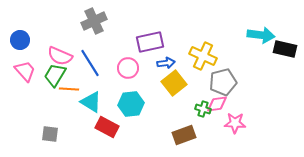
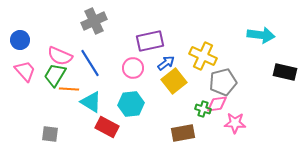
purple rectangle: moved 1 px up
black rectangle: moved 23 px down
blue arrow: rotated 30 degrees counterclockwise
pink circle: moved 5 px right
yellow square: moved 2 px up
brown rectangle: moved 1 px left, 2 px up; rotated 10 degrees clockwise
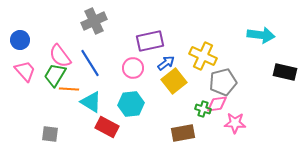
pink semicircle: rotated 30 degrees clockwise
